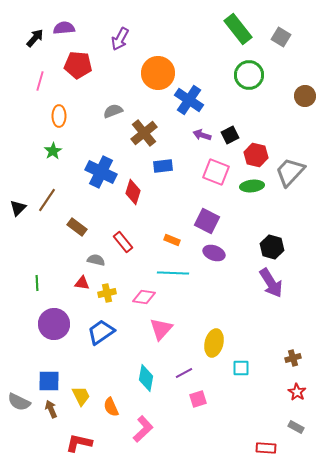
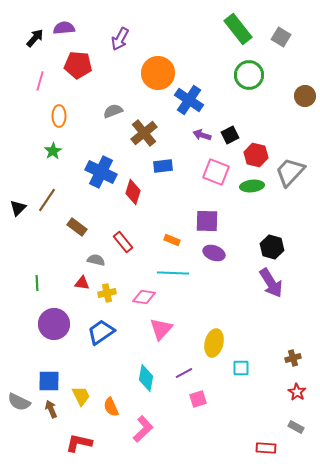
purple square at (207, 221): rotated 25 degrees counterclockwise
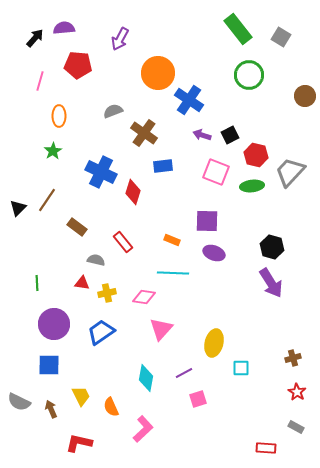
brown cross at (144, 133): rotated 16 degrees counterclockwise
blue square at (49, 381): moved 16 px up
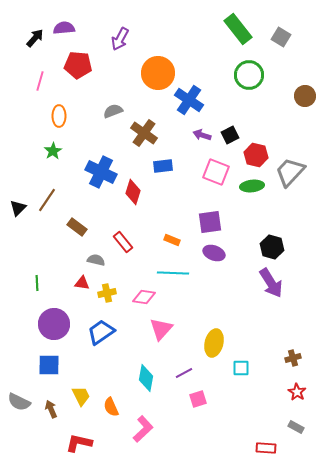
purple square at (207, 221): moved 3 px right, 1 px down; rotated 10 degrees counterclockwise
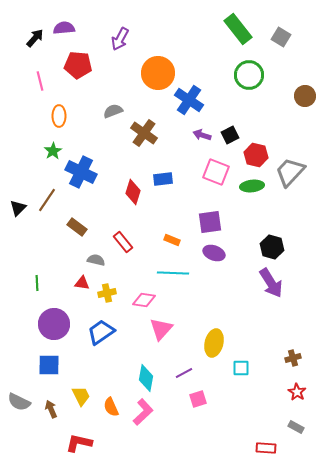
pink line at (40, 81): rotated 30 degrees counterclockwise
blue rectangle at (163, 166): moved 13 px down
blue cross at (101, 172): moved 20 px left
pink diamond at (144, 297): moved 3 px down
pink L-shape at (143, 429): moved 17 px up
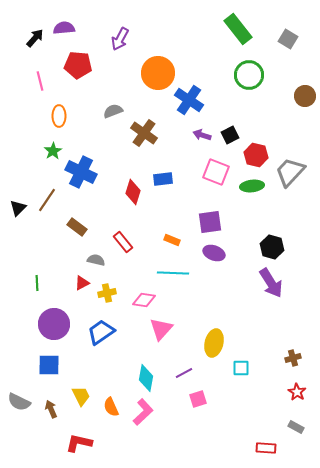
gray square at (281, 37): moved 7 px right, 2 px down
red triangle at (82, 283): rotated 35 degrees counterclockwise
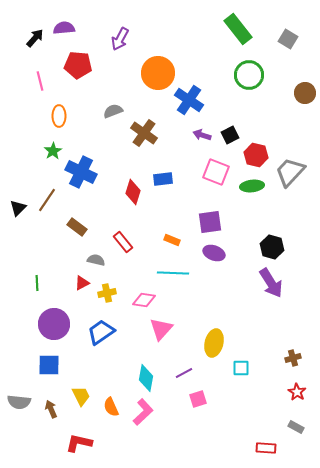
brown circle at (305, 96): moved 3 px up
gray semicircle at (19, 402): rotated 20 degrees counterclockwise
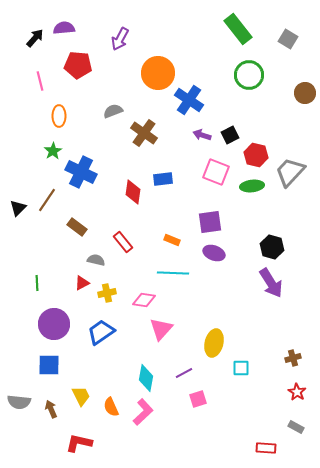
red diamond at (133, 192): rotated 10 degrees counterclockwise
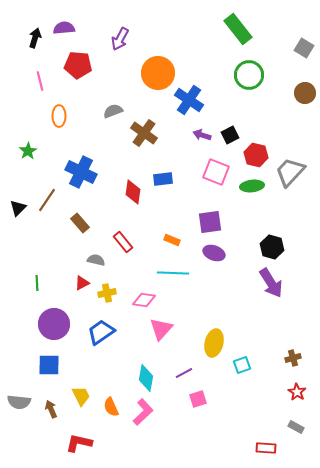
black arrow at (35, 38): rotated 24 degrees counterclockwise
gray square at (288, 39): moved 16 px right, 9 px down
green star at (53, 151): moved 25 px left
brown rectangle at (77, 227): moved 3 px right, 4 px up; rotated 12 degrees clockwise
cyan square at (241, 368): moved 1 px right, 3 px up; rotated 18 degrees counterclockwise
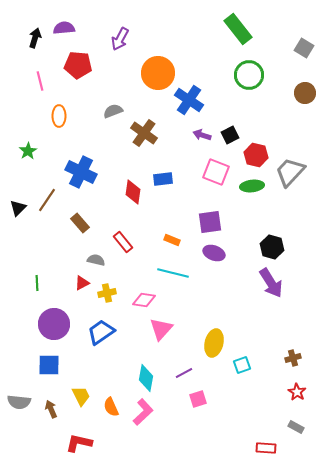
cyan line at (173, 273): rotated 12 degrees clockwise
